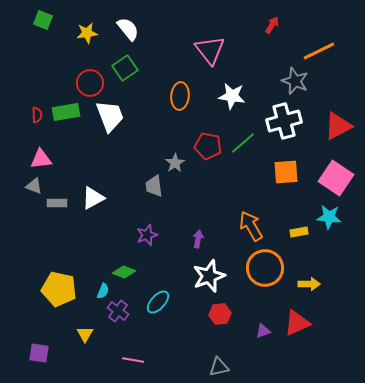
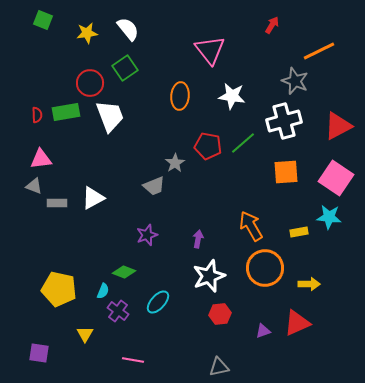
gray trapezoid at (154, 186): rotated 105 degrees counterclockwise
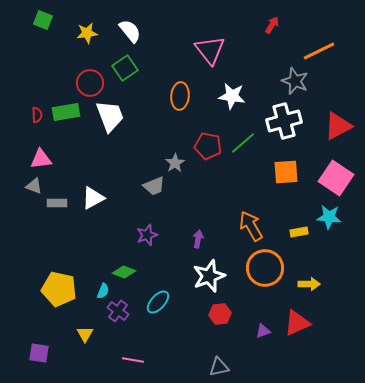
white semicircle at (128, 29): moved 2 px right, 2 px down
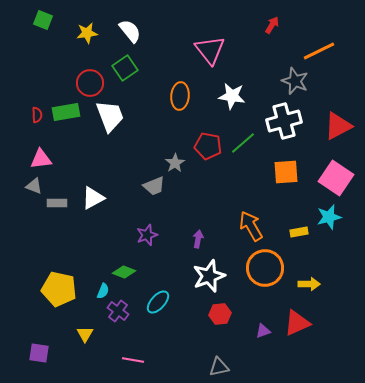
cyan star at (329, 217): rotated 20 degrees counterclockwise
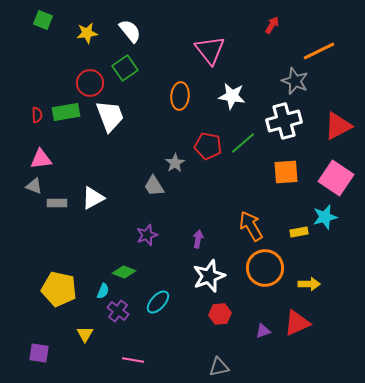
gray trapezoid at (154, 186): rotated 80 degrees clockwise
cyan star at (329, 217): moved 4 px left
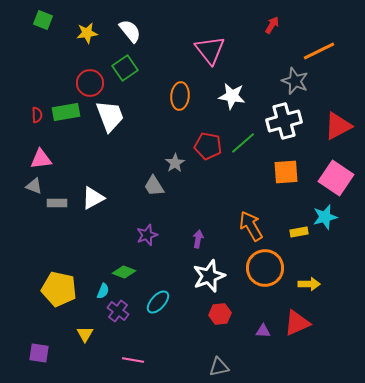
purple triangle at (263, 331): rotated 21 degrees clockwise
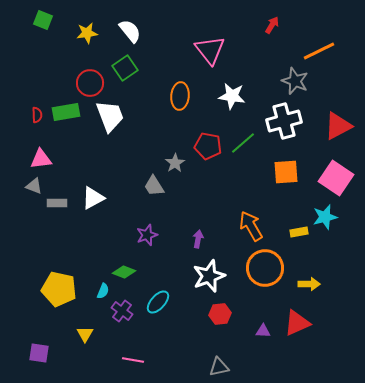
purple cross at (118, 311): moved 4 px right
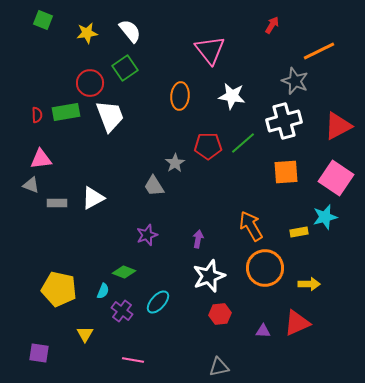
red pentagon at (208, 146): rotated 12 degrees counterclockwise
gray triangle at (34, 186): moved 3 px left, 1 px up
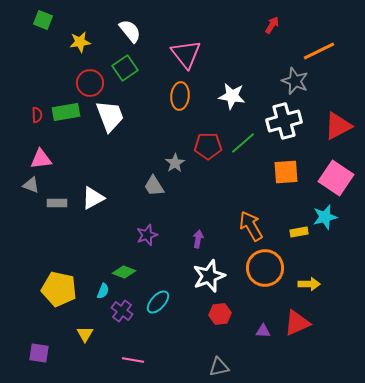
yellow star at (87, 33): moved 7 px left, 9 px down
pink triangle at (210, 50): moved 24 px left, 4 px down
